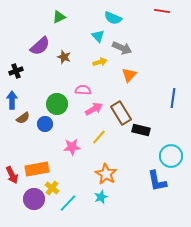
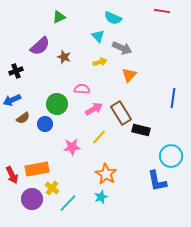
pink semicircle: moved 1 px left, 1 px up
blue arrow: rotated 114 degrees counterclockwise
purple circle: moved 2 px left
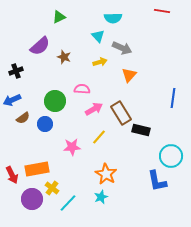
cyan semicircle: rotated 24 degrees counterclockwise
green circle: moved 2 px left, 3 px up
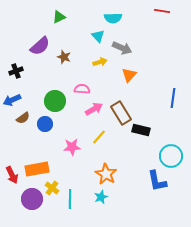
cyan line: moved 2 px right, 4 px up; rotated 42 degrees counterclockwise
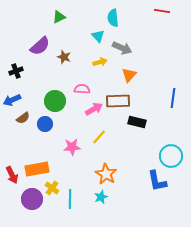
cyan semicircle: rotated 84 degrees clockwise
brown rectangle: moved 3 px left, 12 px up; rotated 60 degrees counterclockwise
black rectangle: moved 4 px left, 8 px up
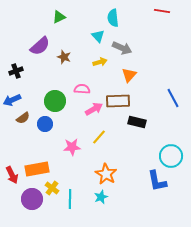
blue line: rotated 36 degrees counterclockwise
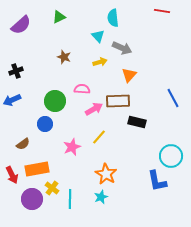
purple semicircle: moved 19 px left, 21 px up
brown semicircle: moved 26 px down
pink star: rotated 18 degrees counterclockwise
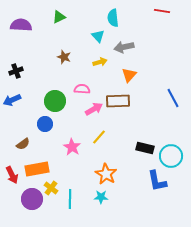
purple semicircle: rotated 135 degrees counterclockwise
gray arrow: moved 2 px right, 1 px up; rotated 144 degrees clockwise
black rectangle: moved 8 px right, 26 px down
pink star: rotated 18 degrees counterclockwise
yellow cross: moved 1 px left
cyan star: rotated 24 degrees clockwise
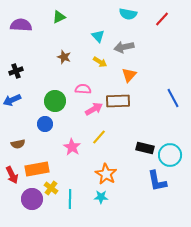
red line: moved 8 px down; rotated 56 degrees counterclockwise
cyan semicircle: moved 15 px right, 4 px up; rotated 72 degrees counterclockwise
yellow arrow: rotated 48 degrees clockwise
pink semicircle: moved 1 px right
brown semicircle: moved 5 px left; rotated 24 degrees clockwise
cyan circle: moved 1 px left, 1 px up
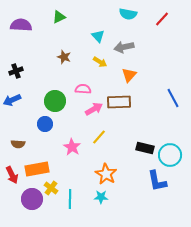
brown rectangle: moved 1 px right, 1 px down
brown semicircle: rotated 16 degrees clockwise
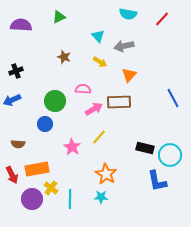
gray arrow: moved 1 px up
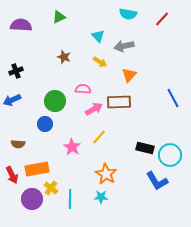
blue L-shape: rotated 20 degrees counterclockwise
